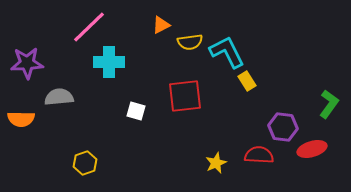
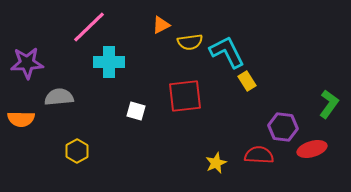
yellow hexagon: moved 8 px left, 12 px up; rotated 10 degrees counterclockwise
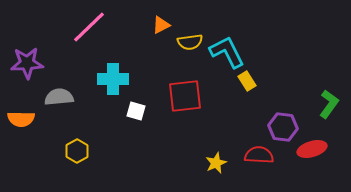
cyan cross: moved 4 px right, 17 px down
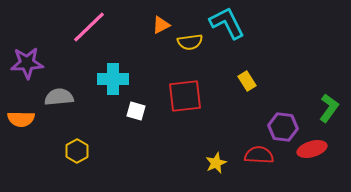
cyan L-shape: moved 29 px up
green L-shape: moved 4 px down
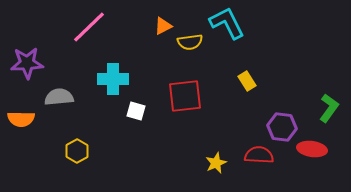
orange triangle: moved 2 px right, 1 px down
purple hexagon: moved 1 px left
red ellipse: rotated 24 degrees clockwise
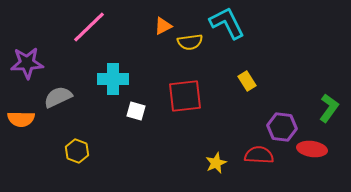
gray semicircle: moved 1 px left; rotated 20 degrees counterclockwise
yellow hexagon: rotated 10 degrees counterclockwise
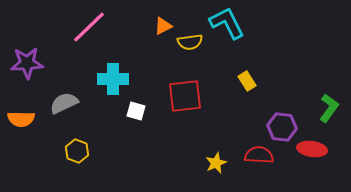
gray semicircle: moved 6 px right, 6 px down
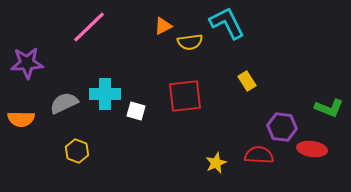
cyan cross: moved 8 px left, 15 px down
green L-shape: rotated 76 degrees clockwise
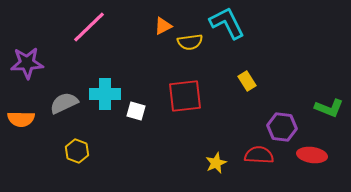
red ellipse: moved 6 px down
